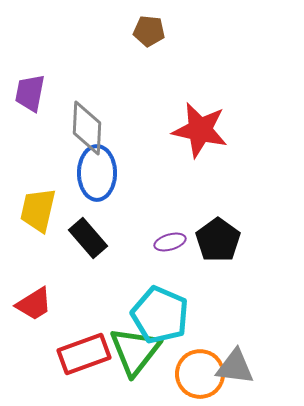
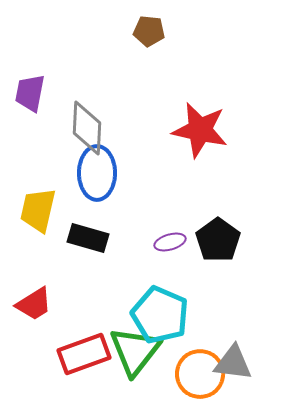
black rectangle: rotated 33 degrees counterclockwise
gray triangle: moved 2 px left, 4 px up
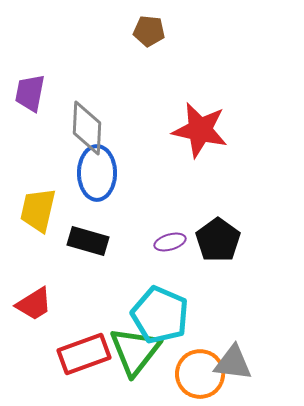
black rectangle: moved 3 px down
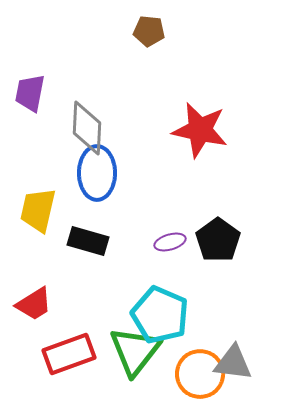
red rectangle: moved 15 px left
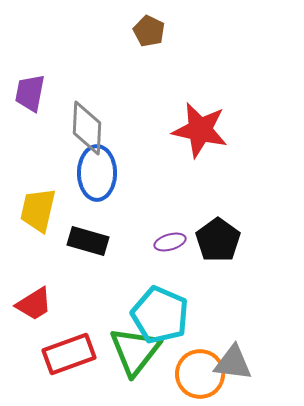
brown pentagon: rotated 20 degrees clockwise
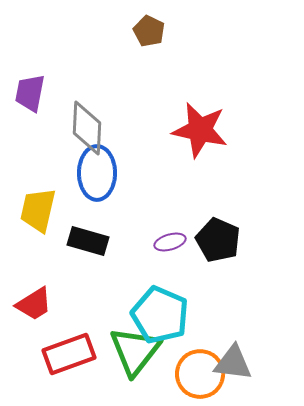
black pentagon: rotated 12 degrees counterclockwise
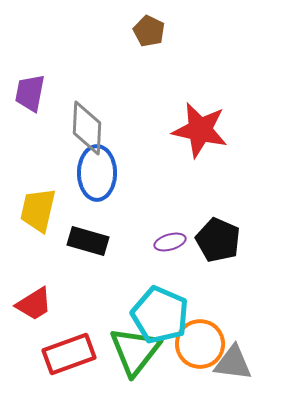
orange circle: moved 30 px up
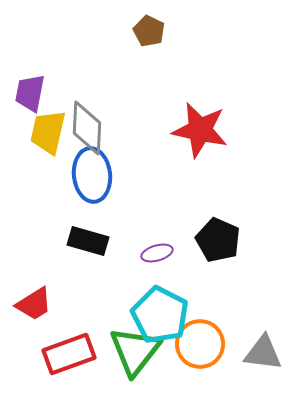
blue ellipse: moved 5 px left, 2 px down; rotated 6 degrees counterclockwise
yellow trapezoid: moved 10 px right, 78 px up
purple ellipse: moved 13 px left, 11 px down
cyan pentagon: rotated 4 degrees clockwise
gray triangle: moved 30 px right, 10 px up
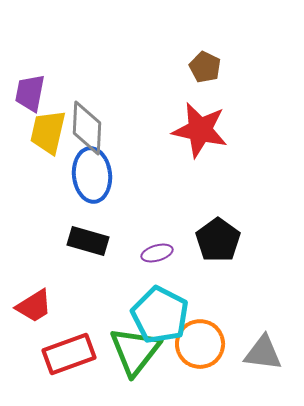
brown pentagon: moved 56 px right, 36 px down
black pentagon: rotated 12 degrees clockwise
red trapezoid: moved 2 px down
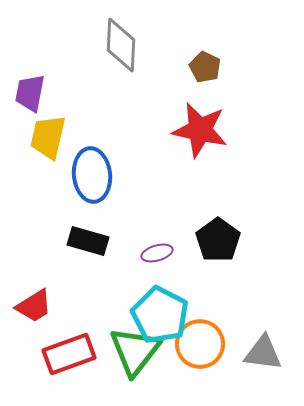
gray diamond: moved 34 px right, 83 px up
yellow trapezoid: moved 5 px down
